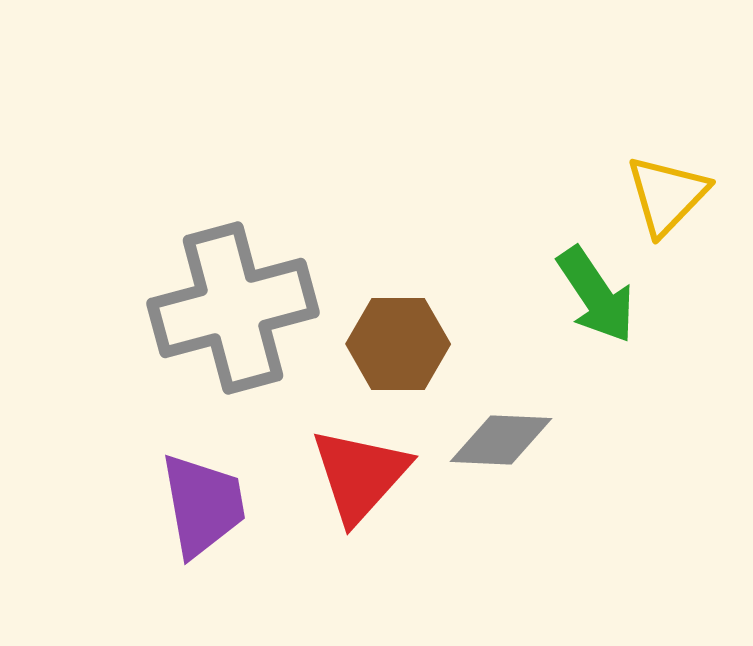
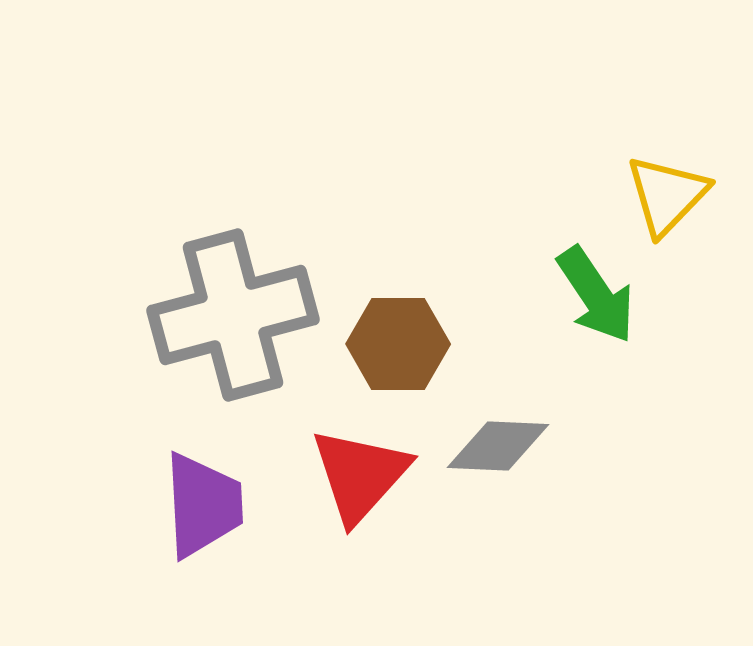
gray cross: moved 7 px down
gray diamond: moved 3 px left, 6 px down
purple trapezoid: rotated 7 degrees clockwise
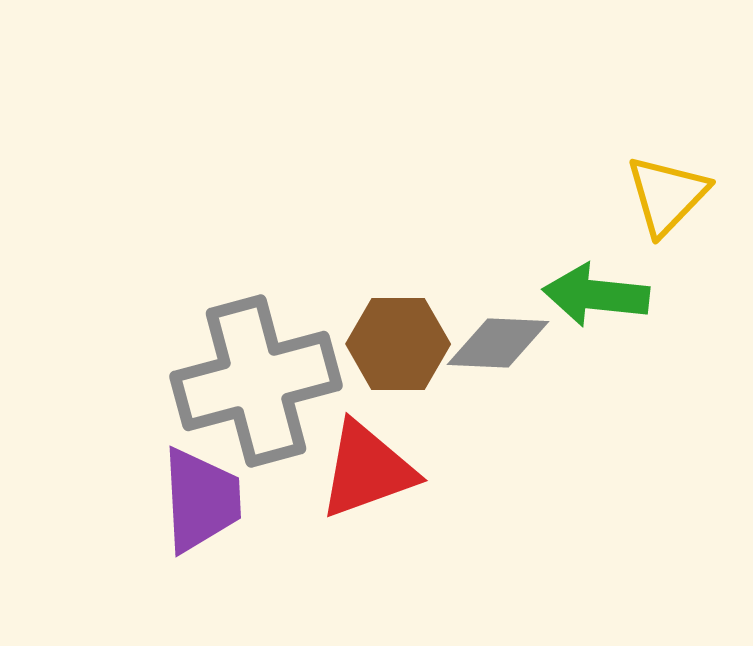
green arrow: rotated 130 degrees clockwise
gray cross: moved 23 px right, 66 px down
gray diamond: moved 103 px up
red triangle: moved 7 px right, 5 px up; rotated 28 degrees clockwise
purple trapezoid: moved 2 px left, 5 px up
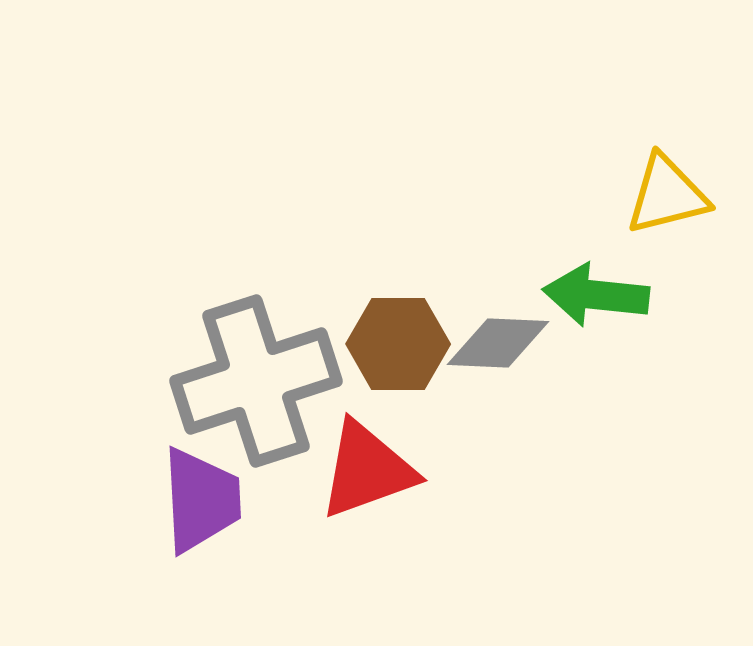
yellow triangle: rotated 32 degrees clockwise
gray cross: rotated 3 degrees counterclockwise
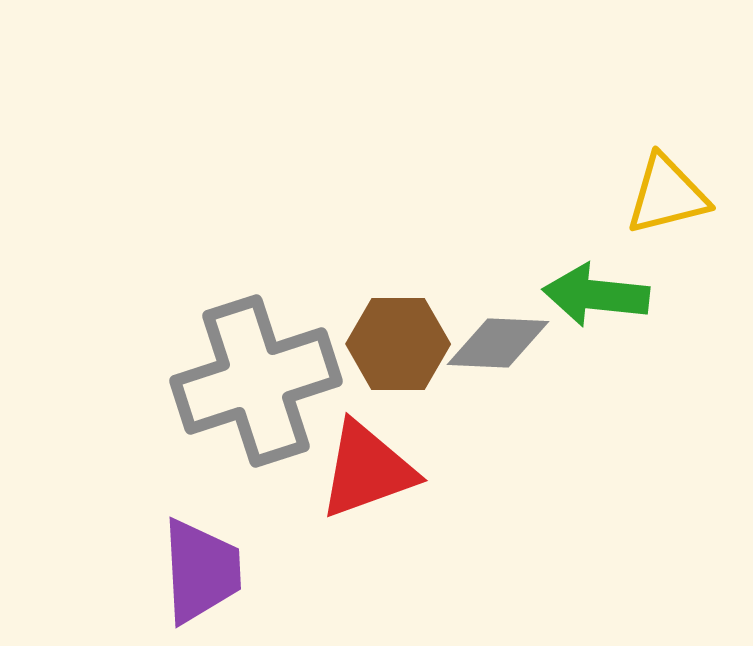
purple trapezoid: moved 71 px down
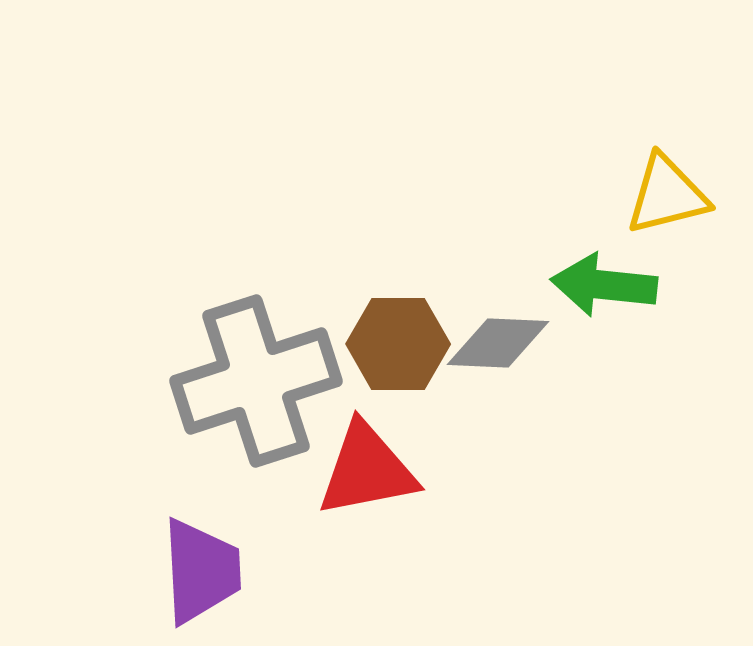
green arrow: moved 8 px right, 10 px up
red triangle: rotated 9 degrees clockwise
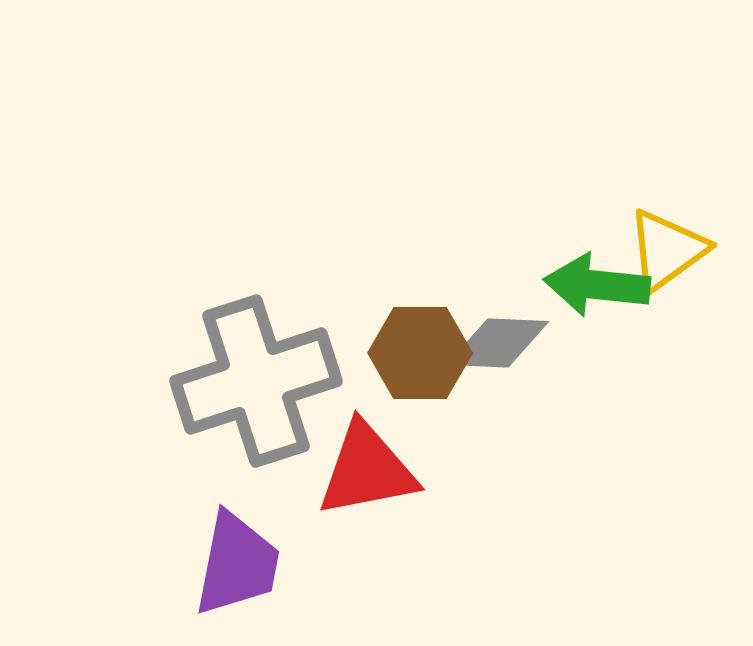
yellow triangle: moved 55 px down; rotated 22 degrees counterclockwise
green arrow: moved 7 px left
brown hexagon: moved 22 px right, 9 px down
purple trapezoid: moved 36 px right, 7 px up; rotated 14 degrees clockwise
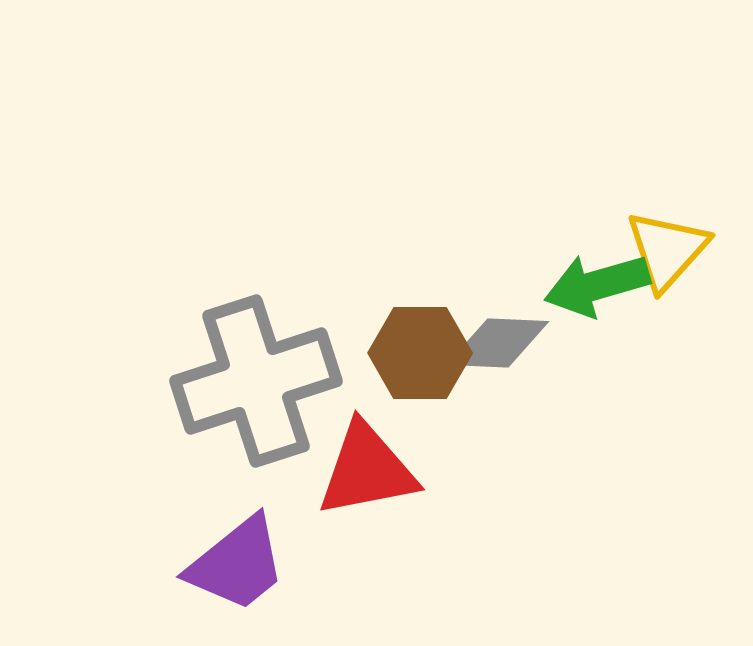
yellow triangle: rotated 12 degrees counterclockwise
green arrow: rotated 22 degrees counterclockwise
purple trapezoid: rotated 40 degrees clockwise
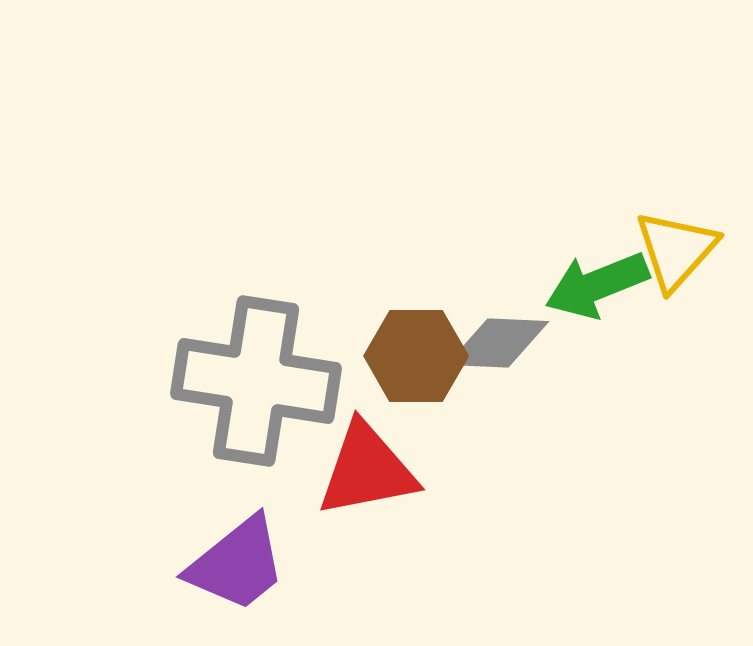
yellow triangle: moved 9 px right
green arrow: rotated 6 degrees counterclockwise
brown hexagon: moved 4 px left, 3 px down
gray cross: rotated 27 degrees clockwise
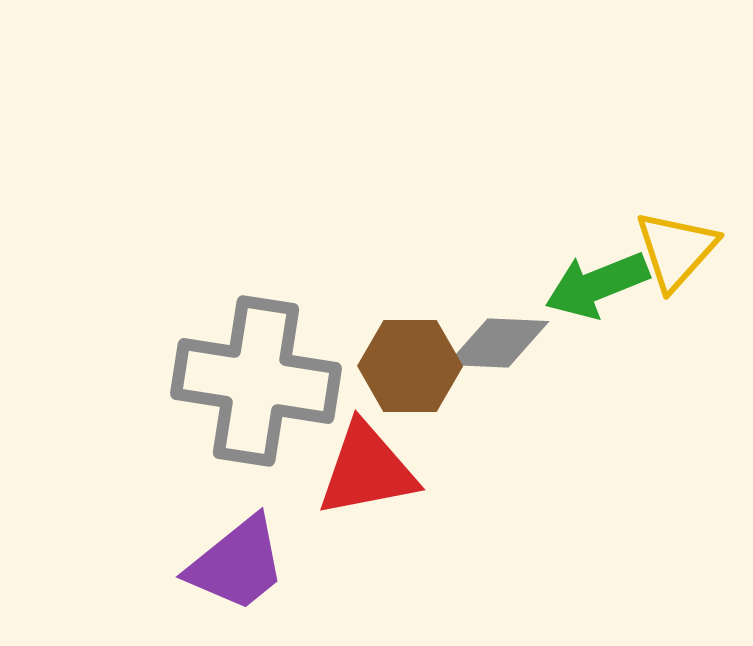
brown hexagon: moved 6 px left, 10 px down
